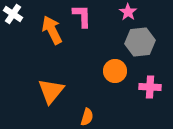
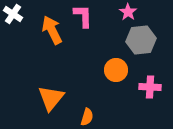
pink L-shape: moved 1 px right
gray hexagon: moved 1 px right, 2 px up
orange circle: moved 1 px right, 1 px up
orange triangle: moved 7 px down
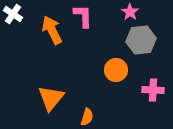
pink star: moved 2 px right
pink cross: moved 3 px right, 3 px down
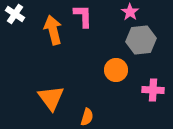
white cross: moved 2 px right
orange arrow: moved 1 px right; rotated 12 degrees clockwise
orange triangle: rotated 16 degrees counterclockwise
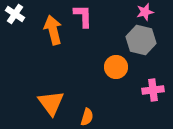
pink star: moved 15 px right; rotated 24 degrees clockwise
gray hexagon: rotated 20 degrees clockwise
orange circle: moved 3 px up
pink cross: rotated 10 degrees counterclockwise
orange triangle: moved 5 px down
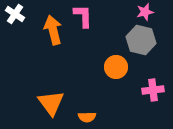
orange semicircle: rotated 72 degrees clockwise
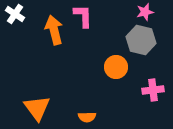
orange arrow: moved 1 px right
orange triangle: moved 14 px left, 5 px down
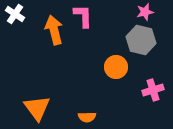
pink cross: rotated 10 degrees counterclockwise
